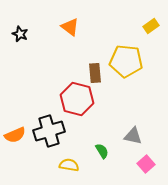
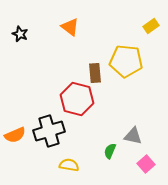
green semicircle: moved 8 px right; rotated 126 degrees counterclockwise
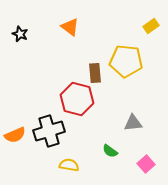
gray triangle: moved 13 px up; rotated 18 degrees counterclockwise
green semicircle: rotated 77 degrees counterclockwise
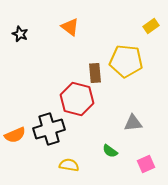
black cross: moved 2 px up
pink square: rotated 18 degrees clockwise
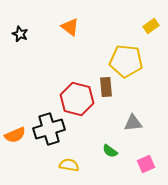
brown rectangle: moved 11 px right, 14 px down
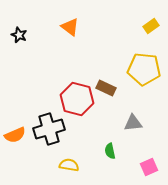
black star: moved 1 px left, 1 px down
yellow pentagon: moved 18 px right, 8 px down
brown rectangle: moved 1 px down; rotated 60 degrees counterclockwise
green semicircle: rotated 42 degrees clockwise
pink square: moved 3 px right, 3 px down
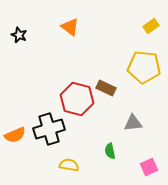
yellow pentagon: moved 2 px up
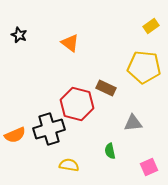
orange triangle: moved 16 px down
red hexagon: moved 5 px down
